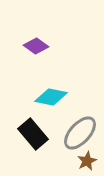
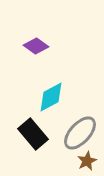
cyan diamond: rotated 40 degrees counterclockwise
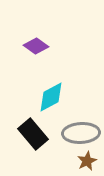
gray ellipse: moved 1 px right; rotated 45 degrees clockwise
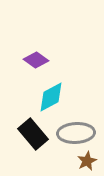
purple diamond: moved 14 px down
gray ellipse: moved 5 px left
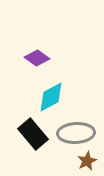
purple diamond: moved 1 px right, 2 px up
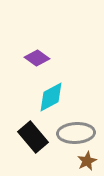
black rectangle: moved 3 px down
